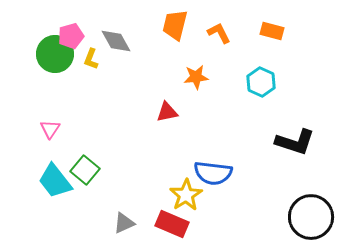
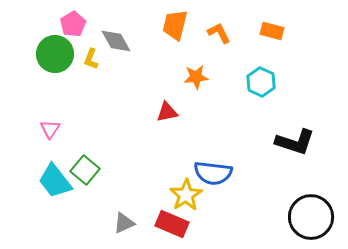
pink pentagon: moved 2 px right, 12 px up; rotated 15 degrees counterclockwise
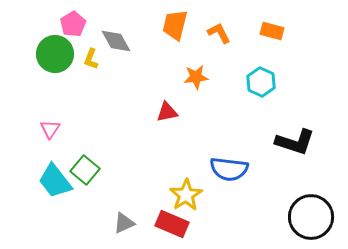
blue semicircle: moved 16 px right, 4 px up
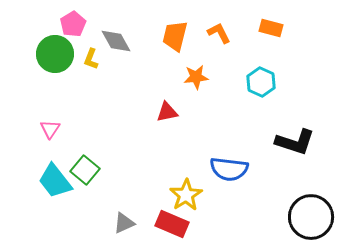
orange trapezoid: moved 11 px down
orange rectangle: moved 1 px left, 3 px up
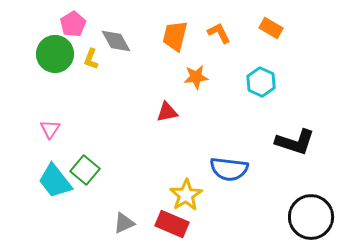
orange rectangle: rotated 15 degrees clockwise
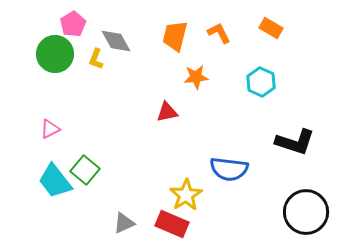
yellow L-shape: moved 5 px right
pink triangle: rotated 30 degrees clockwise
black circle: moved 5 px left, 5 px up
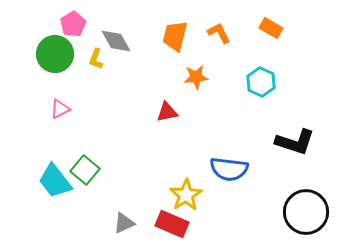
pink triangle: moved 10 px right, 20 px up
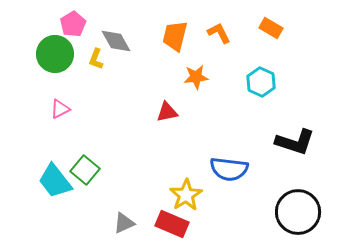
black circle: moved 8 px left
